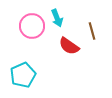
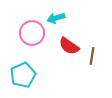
cyan arrow: moved 1 px left; rotated 96 degrees clockwise
pink circle: moved 7 px down
brown line: moved 25 px down; rotated 24 degrees clockwise
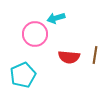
pink circle: moved 3 px right, 1 px down
red semicircle: moved 11 px down; rotated 30 degrees counterclockwise
brown line: moved 3 px right, 1 px up
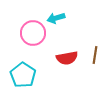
pink circle: moved 2 px left, 1 px up
red semicircle: moved 2 px left, 1 px down; rotated 15 degrees counterclockwise
cyan pentagon: rotated 15 degrees counterclockwise
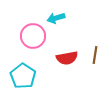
pink circle: moved 3 px down
cyan pentagon: moved 1 px down
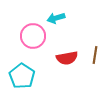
cyan pentagon: moved 1 px left
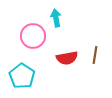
cyan arrow: rotated 96 degrees clockwise
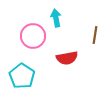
brown line: moved 20 px up
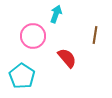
cyan arrow: moved 4 px up; rotated 30 degrees clockwise
red semicircle: rotated 120 degrees counterclockwise
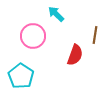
cyan arrow: rotated 66 degrees counterclockwise
red semicircle: moved 8 px right, 3 px up; rotated 60 degrees clockwise
cyan pentagon: moved 1 px left
